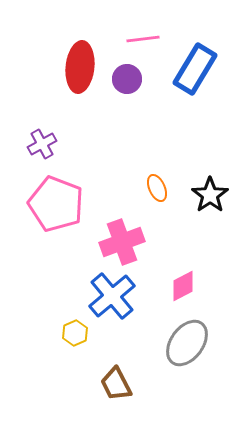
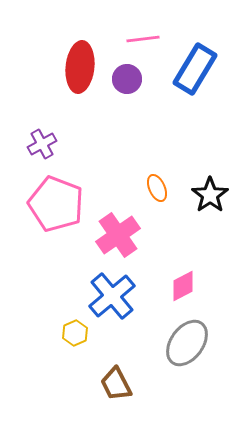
pink cross: moved 4 px left, 7 px up; rotated 15 degrees counterclockwise
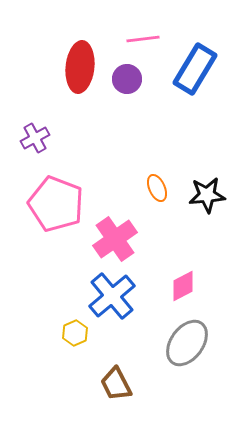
purple cross: moved 7 px left, 6 px up
black star: moved 3 px left; rotated 30 degrees clockwise
pink cross: moved 3 px left, 4 px down
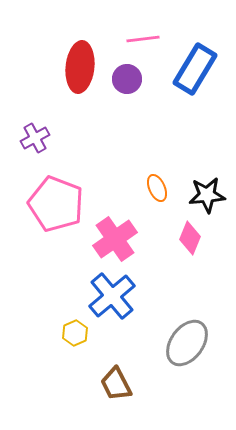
pink diamond: moved 7 px right, 48 px up; rotated 40 degrees counterclockwise
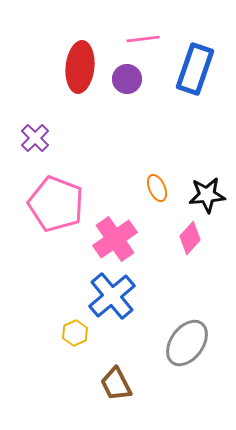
blue rectangle: rotated 12 degrees counterclockwise
purple cross: rotated 16 degrees counterclockwise
pink diamond: rotated 20 degrees clockwise
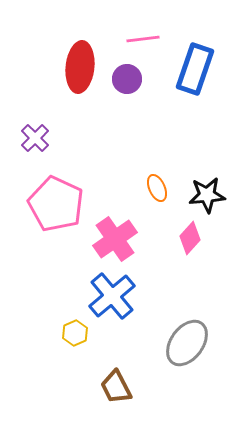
pink pentagon: rotated 4 degrees clockwise
brown trapezoid: moved 3 px down
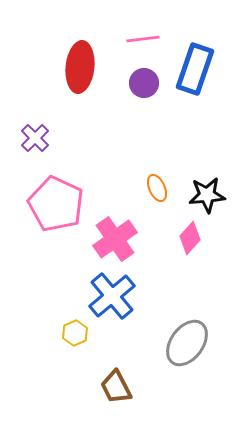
purple circle: moved 17 px right, 4 px down
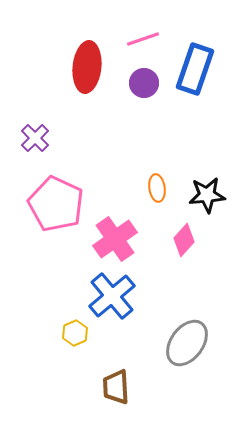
pink line: rotated 12 degrees counterclockwise
red ellipse: moved 7 px right
orange ellipse: rotated 16 degrees clockwise
pink diamond: moved 6 px left, 2 px down
brown trapezoid: rotated 24 degrees clockwise
